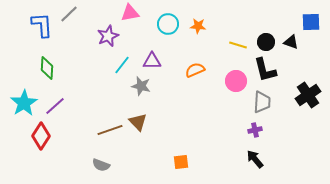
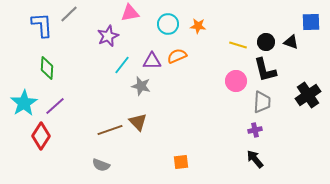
orange semicircle: moved 18 px left, 14 px up
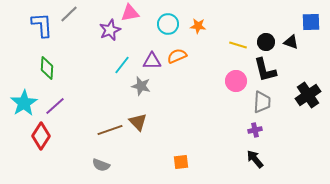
purple star: moved 2 px right, 6 px up
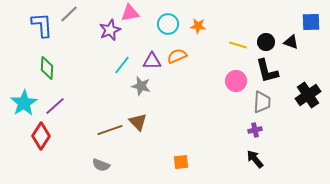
black L-shape: moved 2 px right, 1 px down
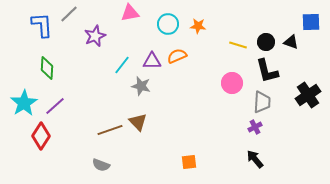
purple star: moved 15 px left, 6 px down
pink circle: moved 4 px left, 2 px down
purple cross: moved 3 px up; rotated 16 degrees counterclockwise
orange square: moved 8 px right
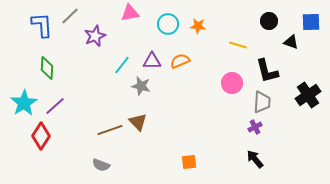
gray line: moved 1 px right, 2 px down
black circle: moved 3 px right, 21 px up
orange semicircle: moved 3 px right, 5 px down
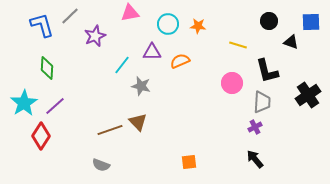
blue L-shape: rotated 12 degrees counterclockwise
purple triangle: moved 9 px up
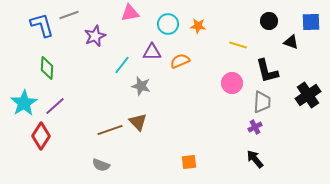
gray line: moved 1 px left, 1 px up; rotated 24 degrees clockwise
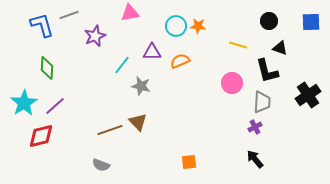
cyan circle: moved 8 px right, 2 px down
black triangle: moved 11 px left, 6 px down
red diamond: rotated 44 degrees clockwise
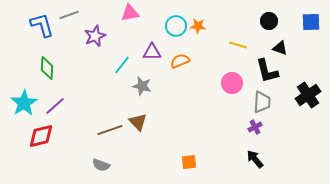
gray star: moved 1 px right
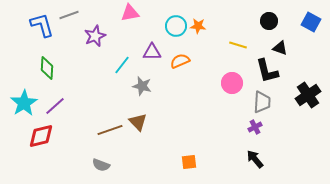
blue square: rotated 30 degrees clockwise
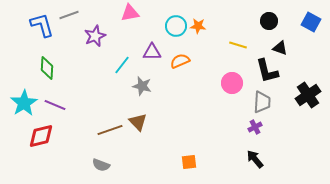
purple line: moved 1 px up; rotated 65 degrees clockwise
